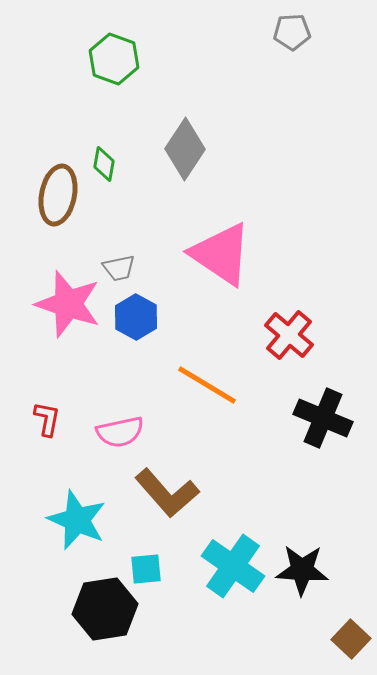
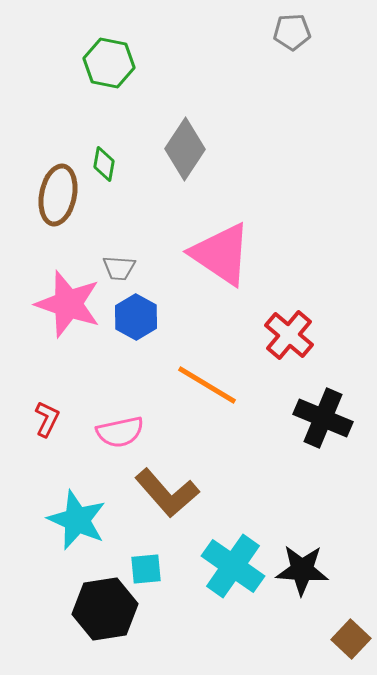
green hexagon: moved 5 px left, 4 px down; rotated 9 degrees counterclockwise
gray trapezoid: rotated 16 degrees clockwise
red L-shape: rotated 15 degrees clockwise
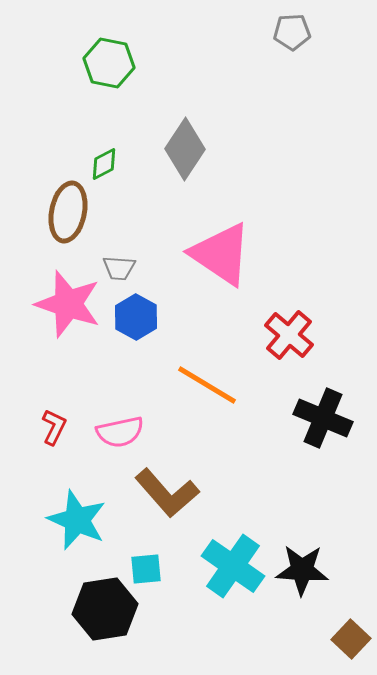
green diamond: rotated 52 degrees clockwise
brown ellipse: moved 10 px right, 17 px down
red L-shape: moved 7 px right, 8 px down
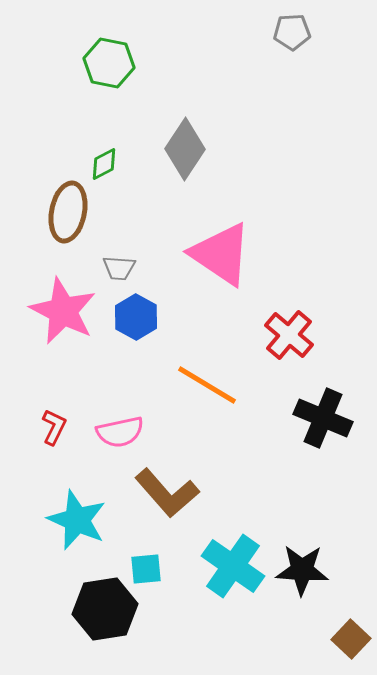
pink star: moved 5 px left, 7 px down; rotated 8 degrees clockwise
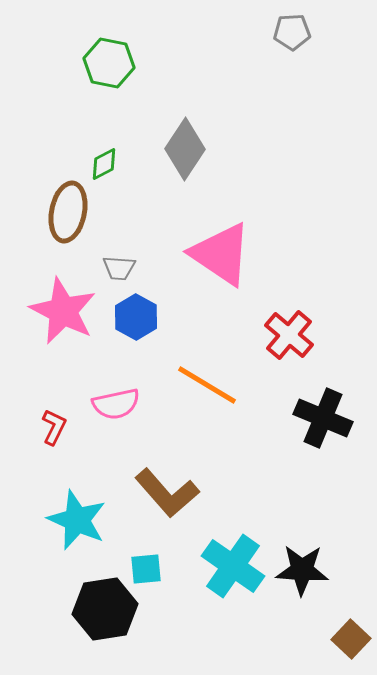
pink semicircle: moved 4 px left, 28 px up
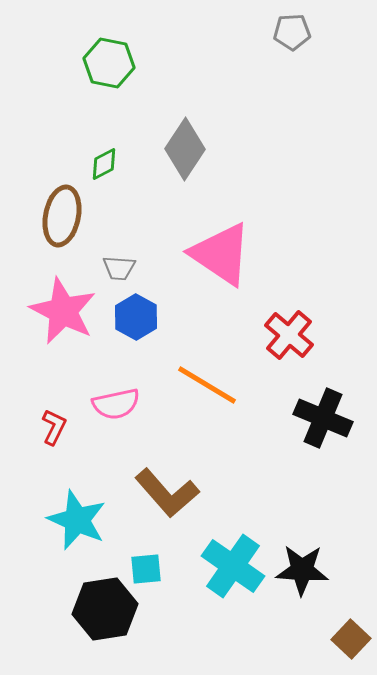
brown ellipse: moved 6 px left, 4 px down
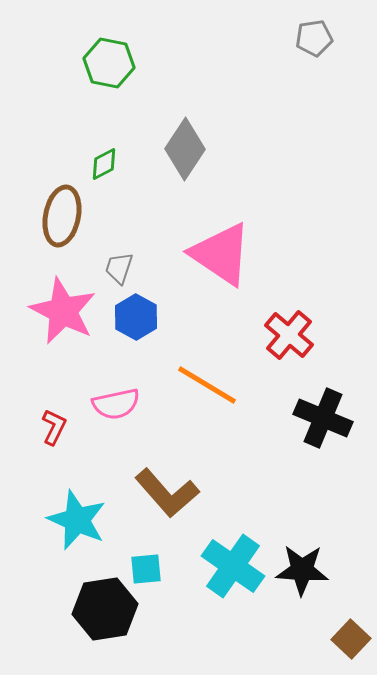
gray pentagon: moved 22 px right, 6 px down; rotated 6 degrees counterclockwise
gray trapezoid: rotated 104 degrees clockwise
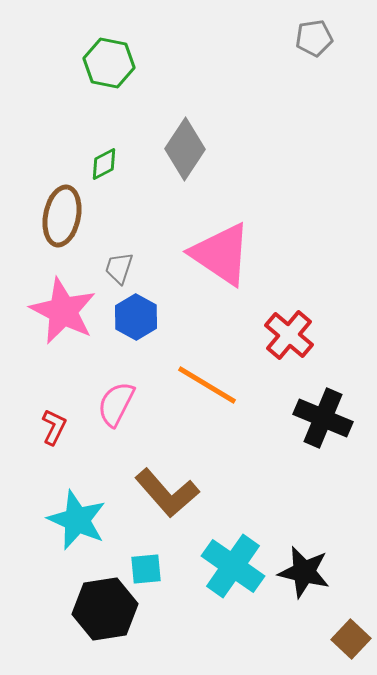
pink semicircle: rotated 129 degrees clockwise
black star: moved 2 px right, 2 px down; rotated 10 degrees clockwise
